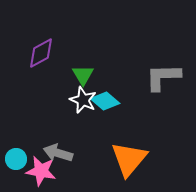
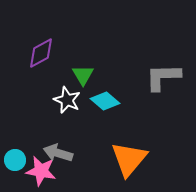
white star: moved 16 px left
cyan circle: moved 1 px left, 1 px down
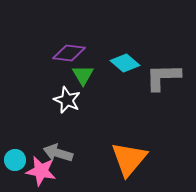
purple diamond: moved 28 px right; rotated 36 degrees clockwise
cyan diamond: moved 20 px right, 38 px up
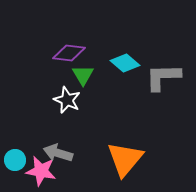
orange triangle: moved 4 px left
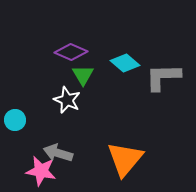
purple diamond: moved 2 px right, 1 px up; rotated 16 degrees clockwise
cyan circle: moved 40 px up
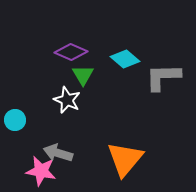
cyan diamond: moved 4 px up
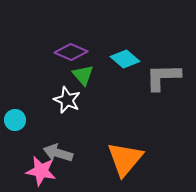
green triangle: rotated 10 degrees counterclockwise
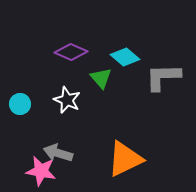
cyan diamond: moved 2 px up
green triangle: moved 18 px right, 3 px down
cyan circle: moved 5 px right, 16 px up
orange triangle: rotated 24 degrees clockwise
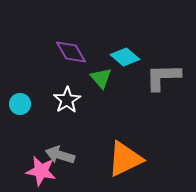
purple diamond: rotated 36 degrees clockwise
white star: rotated 16 degrees clockwise
gray arrow: moved 2 px right, 2 px down
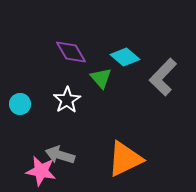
gray L-shape: rotated 45 degrees counterclockwise
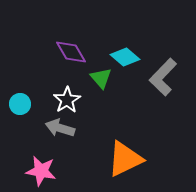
gray arrow: moved 27 px up
